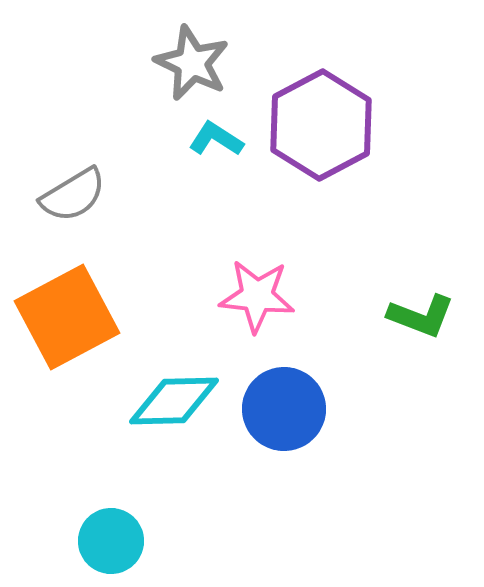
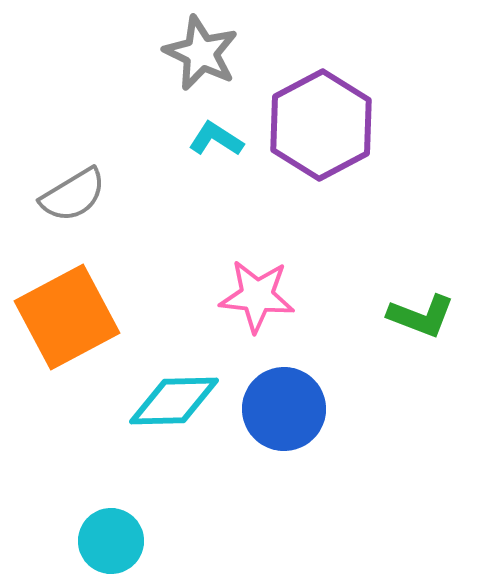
gray star: moved 9 px right, 10 px up
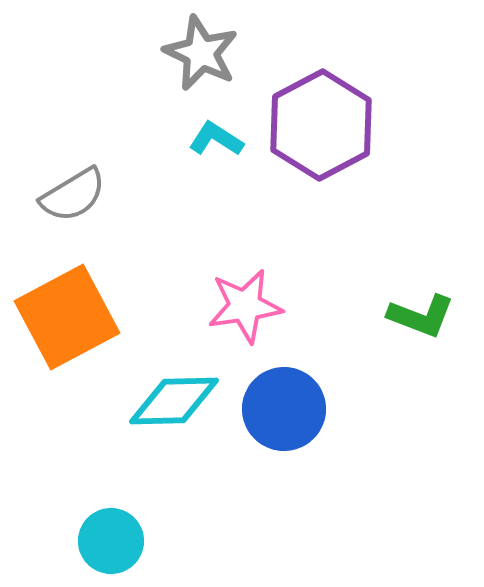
pink star: moved 12 px left, 10 px down; rotated 14 degrees counterclockwise
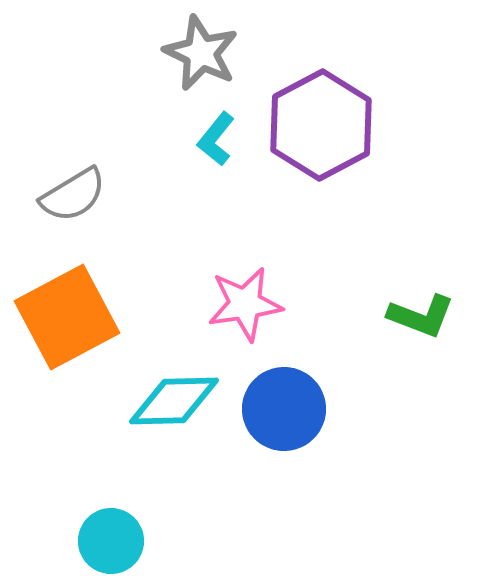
cyan L-shape: rotated 84 degrees counterclockwise
pink star: moved 2 px up
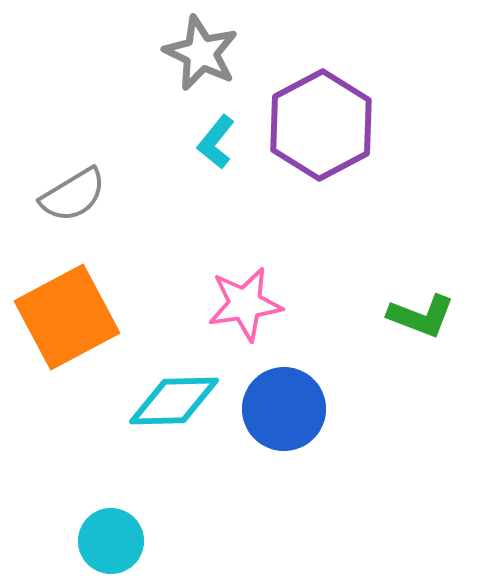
cyan L-shape: moved 3 px down
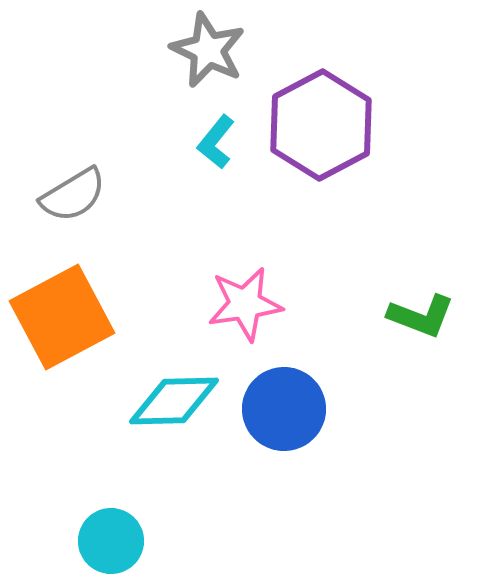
gray star: moved 7 px right, 3 px up
orange square: moved 5 px left
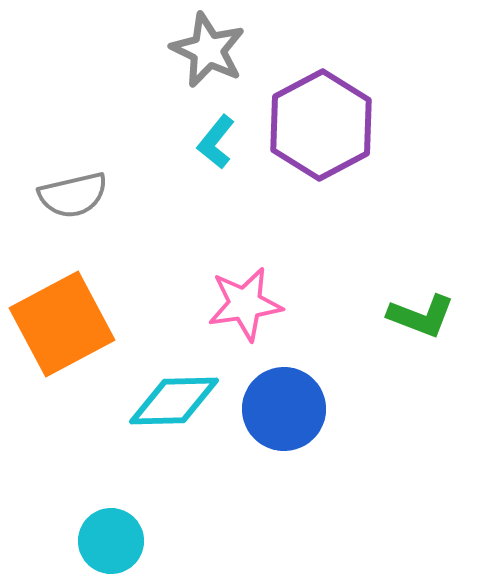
gray semicircle: rotated 18 degrees clockwise
orange square: moved 7 px down
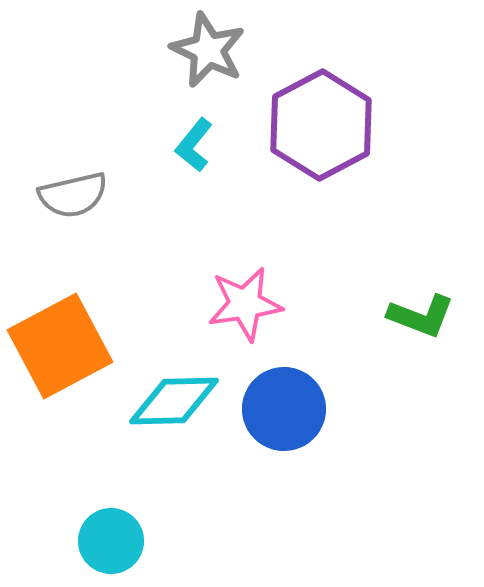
cyan L-shape: moved 22 px left, 3 px down
orange square: moved 2 px left, 22 px down
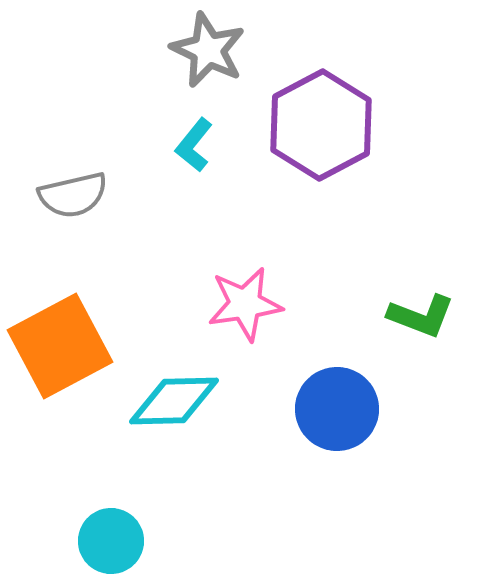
blue circle: moved 53 px right
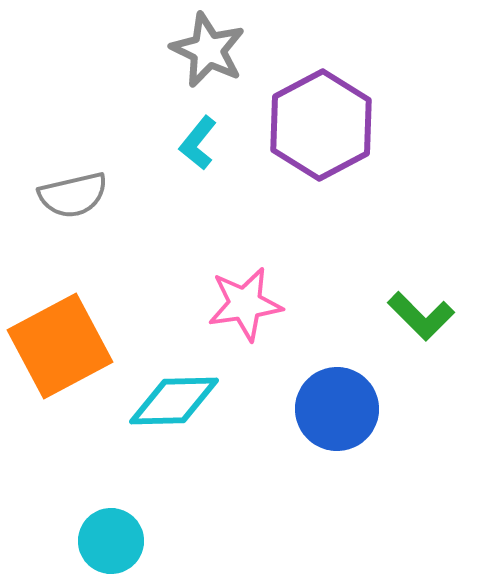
cyan L-shape: moved 4 px right, 2 px up
green L-shape: rotated 24 degrees clockwise
